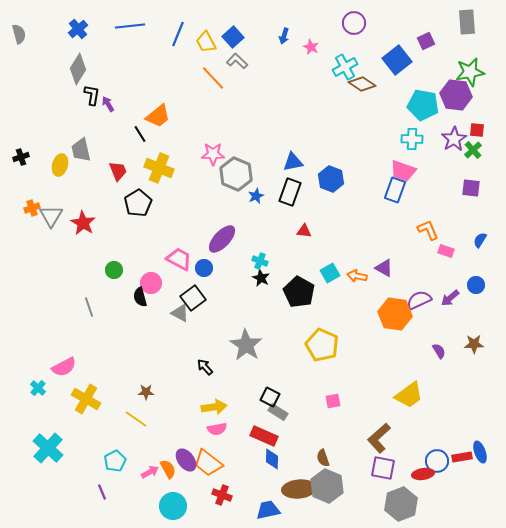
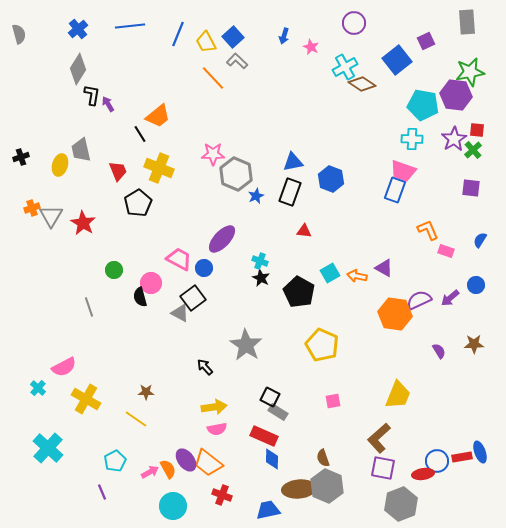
yellow trapezoid at (409, 395): moved 11 px left; rotated 32 degrees counterclockwise
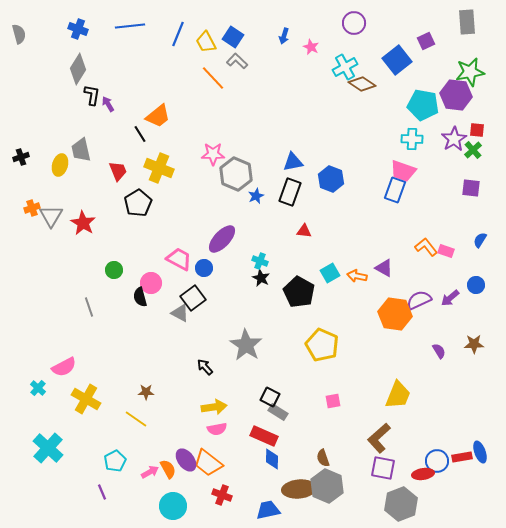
blue cross at (78, 29): rotated 30 degrees counterclockwise
blue square at (233, 37): rotated 15 degrees counterclockwise
orange L-shape at (428, 230): moved 2 px left, 17 px down; rotated 15 degrees counterclockwise
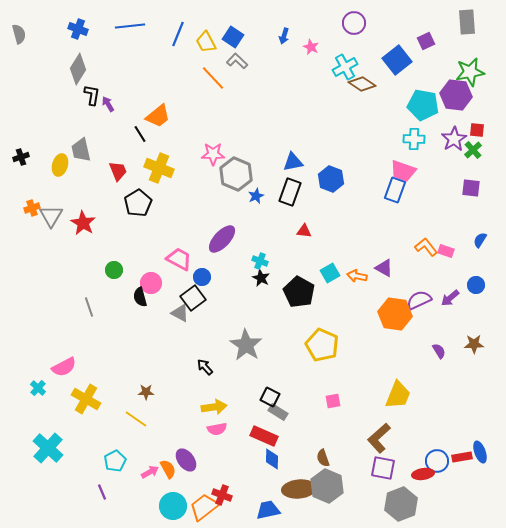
cyan cross at (412, 139): moved 2 px right
blue circle at (204, 268): moved 2 px left, 9 px down
orange trapezoid at (208, 463): moved 4 px left, 44 px down; rotated 104 degrees clockwise
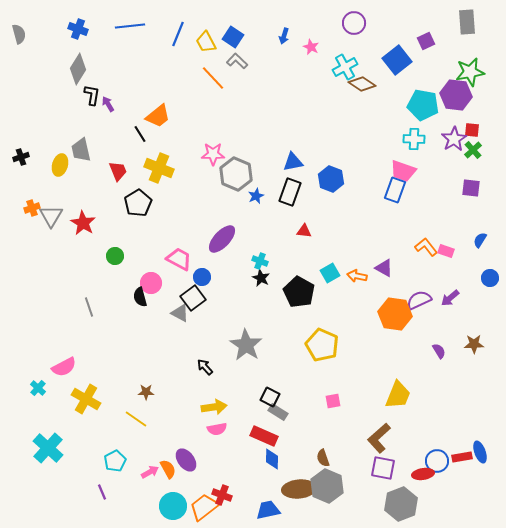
red square at (477, 130): moved 5 px left
green circle at (114, 270): moved 1 px right, 14 px up
blue circle at (476, 285): moved 14 px right, 7 px up
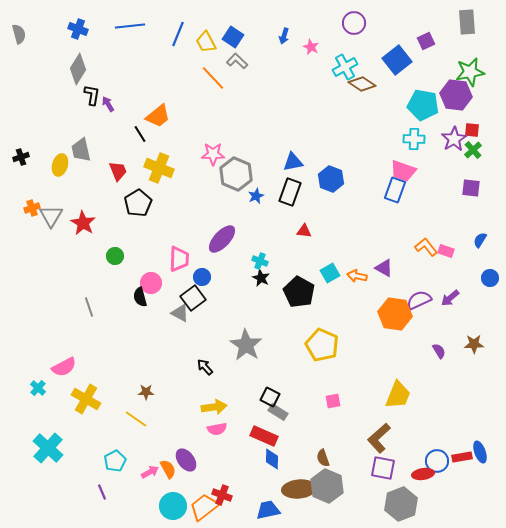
pink trapezoid at (179, 259): rotated 64 degrees clockwise
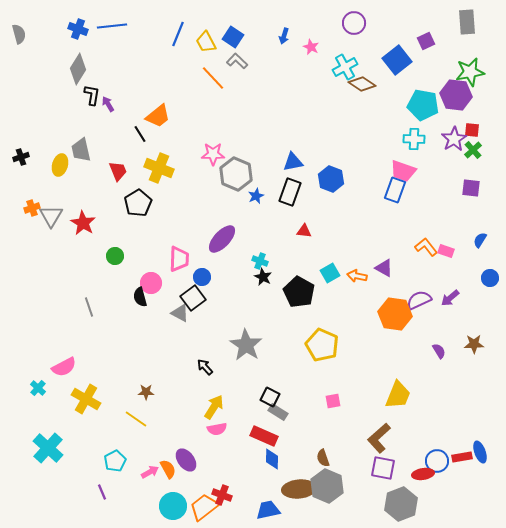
blue line at (130, 26): moved 18 px left
black star at (261, 278): moved 2 px right, 1 px up
yellow arrow at (214, 407): rotated 50 degrees counterclockwise
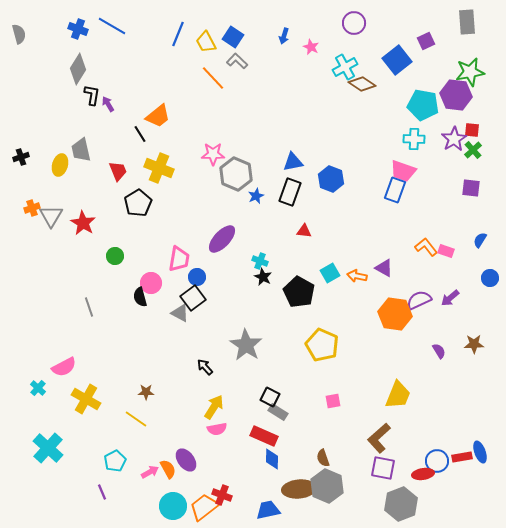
blue line at (112, 26): rotated 36 degrees clockwise
pink trapezoid at (179, 259): rotated 8 degrees clockwise
blue circle at (202, 277): moved 5 px left
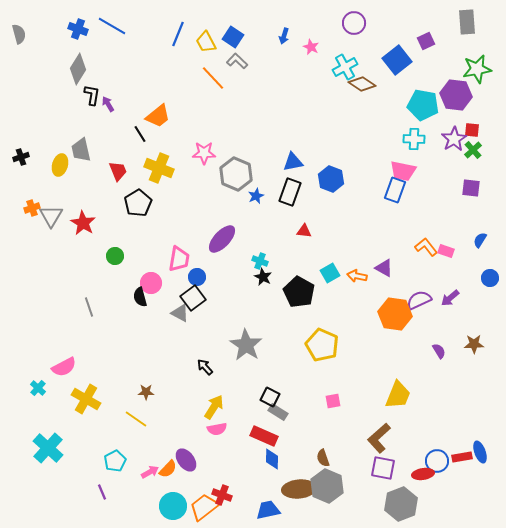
green star at (470, 72): moved 7 px right, 3 px up
pink star at (213, 154): moved 9 px left, 1 px up
pink trapezoid at (403, 171): rotated 8 degrees counterclockwise
orange semicircle at (168, 469): rotated 72 degrees clockwise
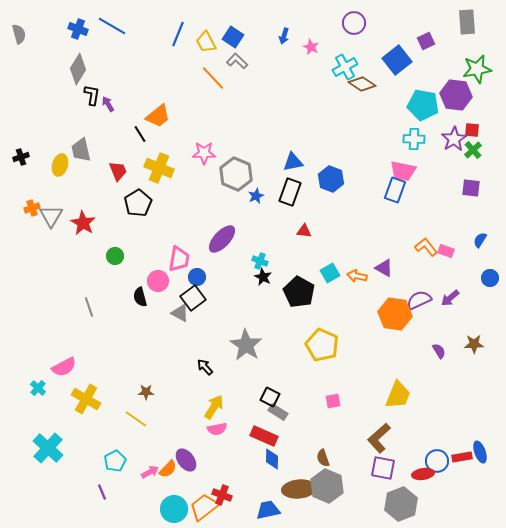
pink circle at (151, 283): moved 7 px right, 2 px up
cyan circle at (173, 506): moved 1 px right, 3 px down
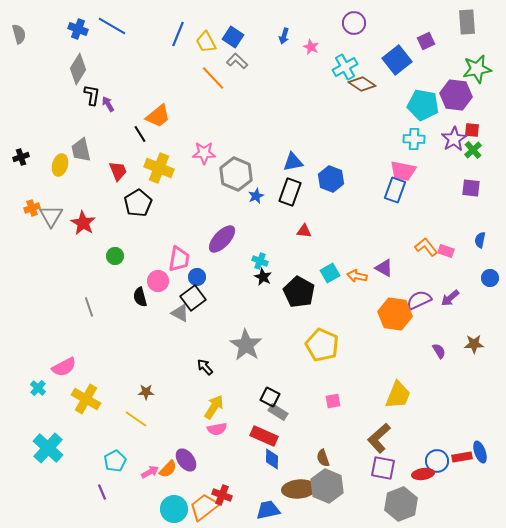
blue semicircle at (480, 240): rotated 21 degrees counterclockwise
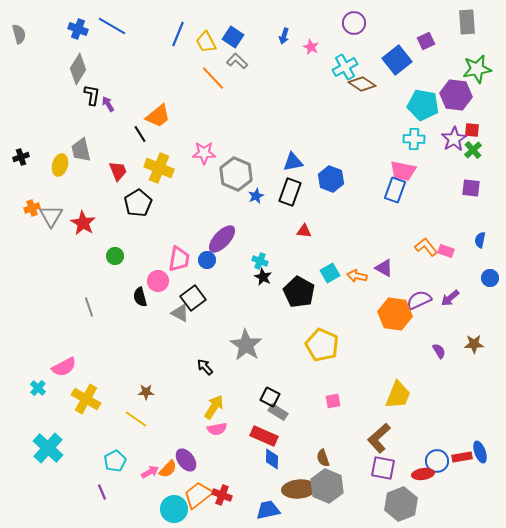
blue circle at (197, 277): moved 10 px right, 17 px up
orange trapezoid at (204, 507): moved 6 px left, 12 px up
